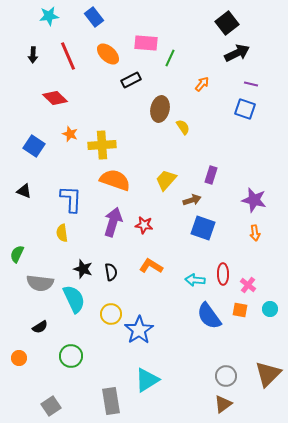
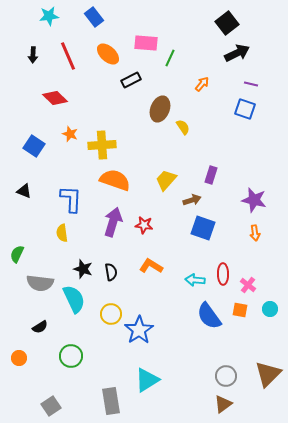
brown ellipse at (160, 109): rotated 10 degrees clockwise
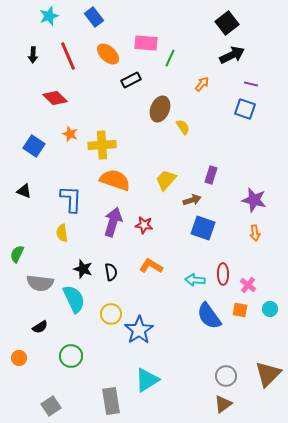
cyan star at (49, 16): rotated 12 degrees counterclockwise
black arrow at (237, 53): moved 5 px left, 2 px down
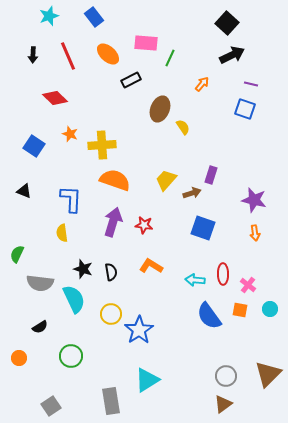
black square at (227, 23): rotated 10 degrees counterclockwise
brown arrow at (192, 200): moved 7 px up
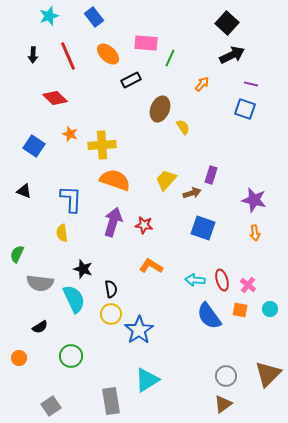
black semicircle at (111, 272): moved 17 px down
red ellipse at (223, 274): moved 1 px left, 6 px down; rotated 15 degrees counterclockwise
